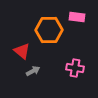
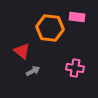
orange hexagon: moved 1 px right, 2 px up; rotated 8 degrees clockwise
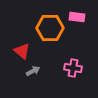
orange hexagon: rotated 8 degrees counterclockwise
pink cross: moved 2 px left
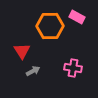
pink rectangle: rotated 21 degrees clockwise
orange hexagon: moved 2 px up
red triangle: rotated 18 degrees clockwise
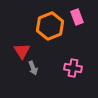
pink rectangle: rotated 42 degrees clockwise
orange hexagon: rotated 20 degrees counterclockwise
gray arrow: moved 3 px up; rotated 96 degrees clockwise
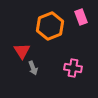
pink rectangle: moved 4 px right
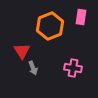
pink rectangle: rotated 28 degrees clockwise
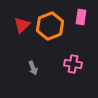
red triangle: moved 26 px up; rotated 18 degrees clockwise
pink cross: moved 4 px up
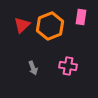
pink cross: moved 5 px left, 2 px down
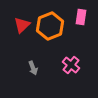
pink cross: moved 3 px right, 1 px up; rotated 30 degrees clockwise
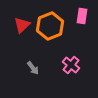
pink rectangle: moved 1 px right, 1 px up
gray arrow: rotated 16 degrees counterclockwise
